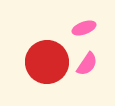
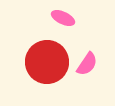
pink ellipse: moved 21 px left, 10 px up; rotated 45 degrees clockwise
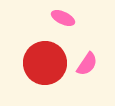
red circle: moved 2 px left, 1 px down
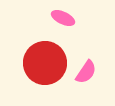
pink semicircle: moved 1 px left, 8 px down
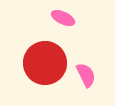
pink semicircle: moved 3 px down; rotated 60 degrees counterclockwise
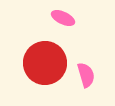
pink semicircle: rotated 10 degrees clockwise
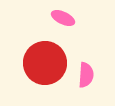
pink semicircle: rotated 20 degrees clockwise
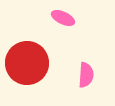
red circle: moved 18 px left
